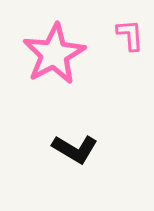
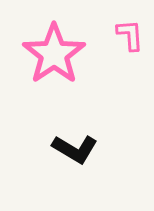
pink star: rotated 6 degrees counterclockwise
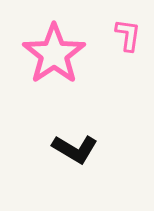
pink L-shape: moved 2 px left; rotated 12 degrees clockwise
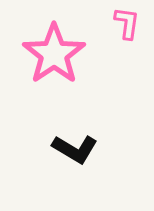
pink L-shape: moved 1 px left, 12 px up
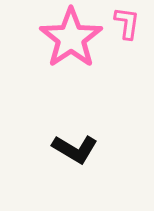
pink star: moved 17 px right, 16 px up
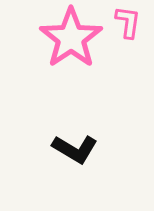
pink L-shape: moved 1 px right, 1 px up
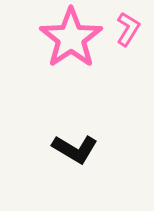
pink L-shape: moved 7 px down; rotated 24 degrees clockwise
